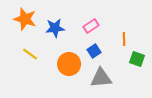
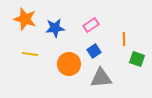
pink rectangle: moved 1 px up
yellow line: rotated 28 degrees counterclockwise
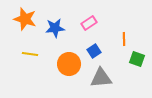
pink rectangle: moved 2 px left, 2 px up
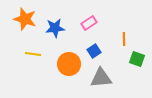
yellow line: moved 3 px right
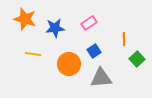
green square: rotated 28 degrees clockwise
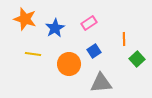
blue star: rotated 24 degrees counterclockwise
gray triangle: moved 5 px down
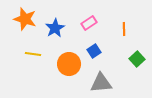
orange line: moved 10 px up
